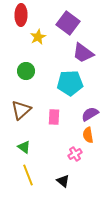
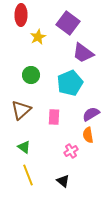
green circle: moved 5 px right, 4 px down
cyan pentagon: rotated 20 degrees counterclockwise
purple semicircle: moved 1 px right
pink cross: moved 4 px left, 3 px up
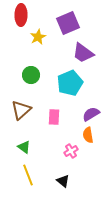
purple square: rotated 30 degrees clockwise
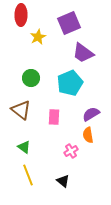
purple square: moved 1 px right
green circle: moved 3 px down
brown triangle: rotated 40 degrees counterclockwise
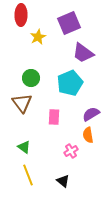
brown triangle: moved 1 px right, 7 px up; rotated 15 degrees clockwise
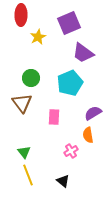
purple semicircle: moved 2 px right, 1 px up
green triangle: moved 5 px down; rotated 16 degrees clockwise
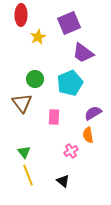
green circle: moved 4 px right, 1 px down
